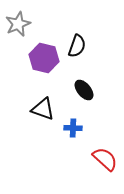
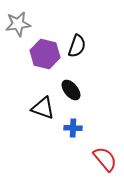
gray star: rotated 15 degrees clockwise
purple hexagon: moved 1 px right, 4 px up
black ellipse: moved 13 px left
black triangle: moved 1 px up
red semicircle: rotated 8 degrees clockwise
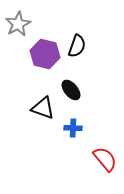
gray star: rotated 20 degrees counterclockwise
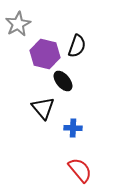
black ellipse: moved 8 px left, 9 px up
black triangle: rotated 30 degrees clockwise
red semicircle: moved 25 px left, 11 px down
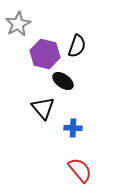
black ellipse: rotated 15 degrees counterclockwise
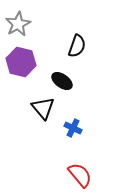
purple hexagon: moved 24 px left, 8 px down
black ellipse: moved 1 px left
blue cross: rotated 24 degrees clockwise
red semicircle: moved 5 px down
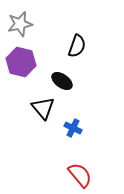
gray star: moved 2 px right; rotated 15 degrees clockwise
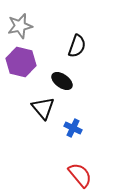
gray star: moved 2 px down
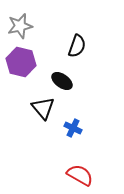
red semicircle: rotated 20 degrees counterclockwise
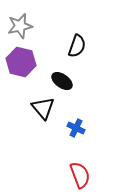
blue cross: moved 3 px right
red semicircle: rotated 40 degrees clockwise
